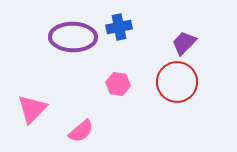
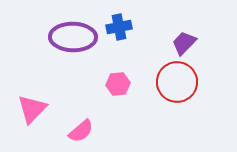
pink hexagon: rotated 15 degrees counterclockwise
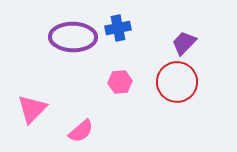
blue cross: moved 1 px left, 1 px down
pink hexagon: moved 2 px right, 2 px up
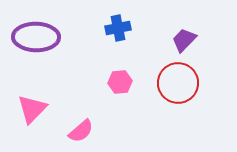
purple ellipse: moved 37 px left
purple trapezoid: moved 3 px up
red circle: moved 1 px right, 1 px down
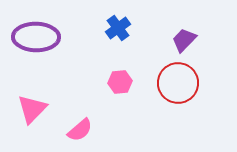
blue cross: rotated 25 degrees counterclockwise
pink semicircle: moved 1 px left, 1 px up
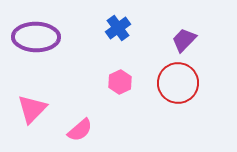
pink hexagon: rotated 20 degrees counterclockwise
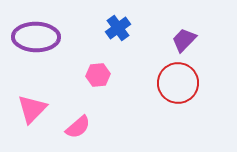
pink hexagon: moved 22 px left, 7 px up; rotated 20 degrees clockwise
pink semicircle: moved 2 px left, 3 px up
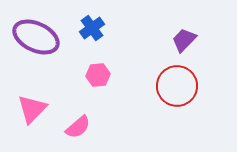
blue cross: moved 26 px left
purple ellipse: rotated 24 degrees clockwise
red circle: moved 1 px left, 3 px down
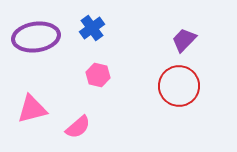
purple ellipse: rotated 33 degrees counterclockwise
pink hexagon: rotated 20 degrees clockwise
red circle: moved 2 px right
pink triangle: rotated 32 degrees clockwise
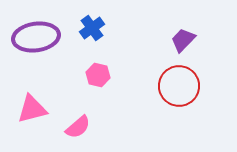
purple trapezoid: moved 1 px left
